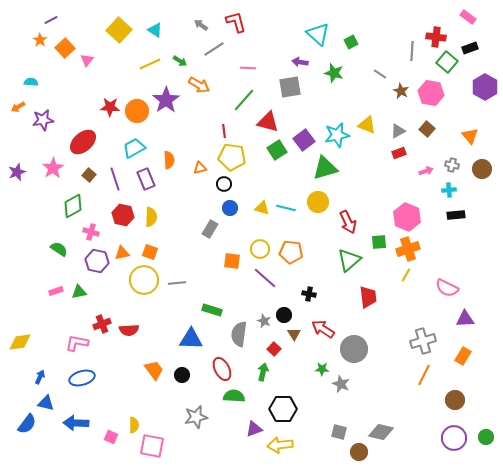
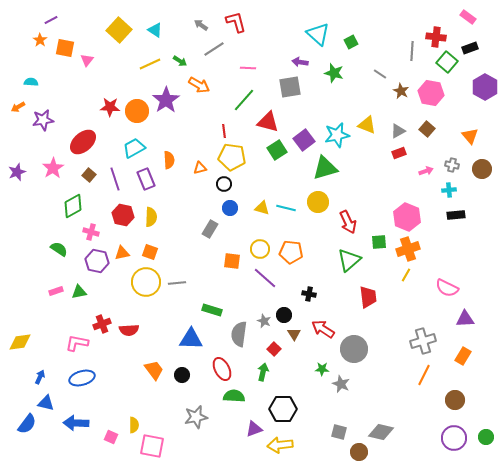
orange square at (65, 48): rotated 36 degrees counterclockwise
yellow circle at (144, 280): moved 2 px right, 2 px down
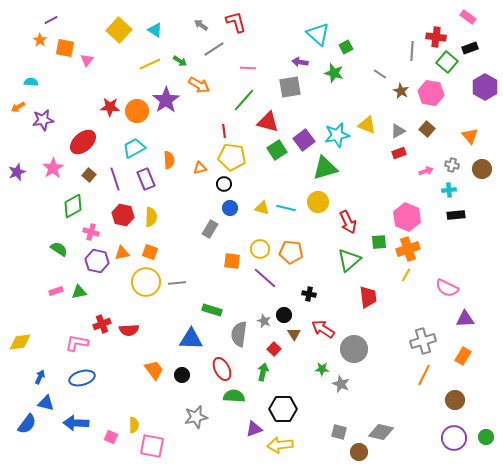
green square at (351, 42): moved 5 px left, 5 px down
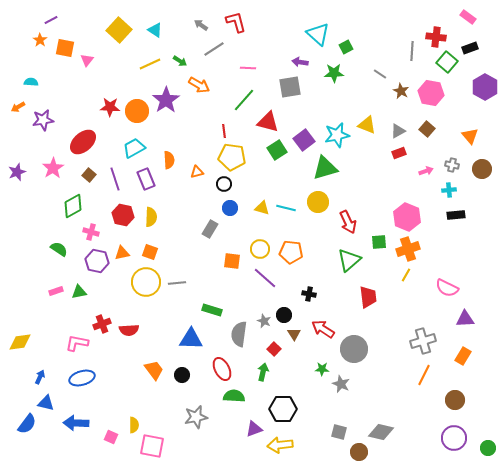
green star at (334, 73): rotated 18 degrees counterclockwise
orange triangle at (200, 168): moved 3 px left, 4 px down
green circle at (486, 437): moved 2 px right, 11 px down
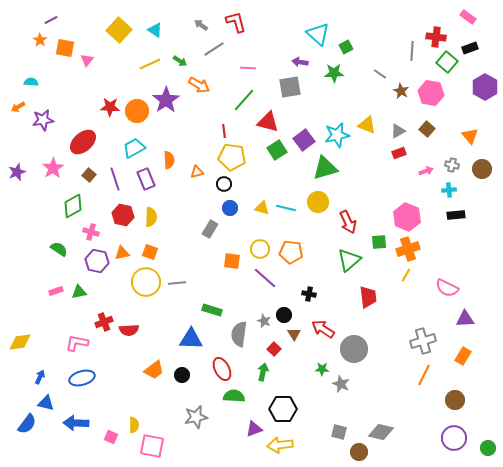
red cross at (102, 324): moved 2 px right, 2 px up
orange trapezoid at (154, 370): rotated 90 degrees clockwise
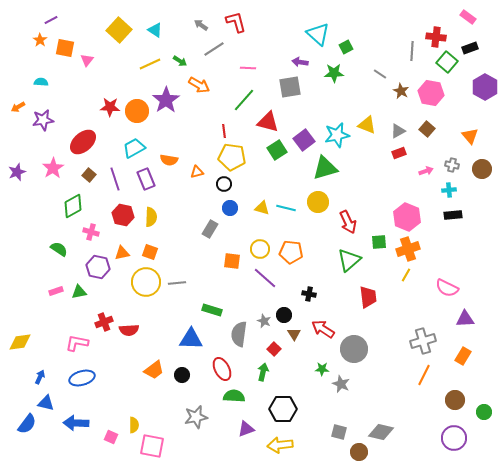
cyan semicircle at (31, 82): moved 10 px right
orange semicircle at (169, 160): rotated 102 degrees clockwise
black rectangle at (456, 215): moved 3 px left
purple hexagon at (97, 261): moved 1 px right, 6 px down
purple triangle at (254, 429): moved 8 px left
green circle at (488, 448): moved 4 px left, 36 px up
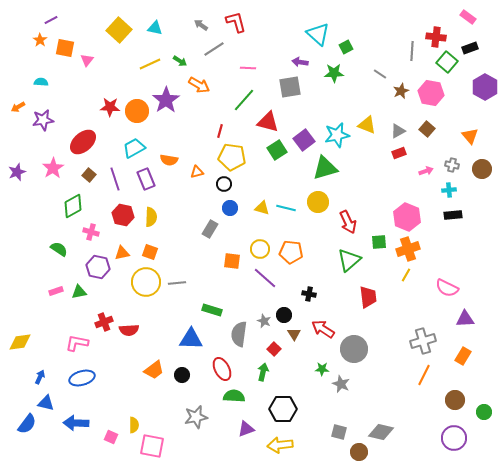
cyan triangle at (155, 30): moved 2 px up; rotated 21 degrees counterclockwise
brown star at (401, 91): rotated 21 degrees clockwise
red line at (224, 131): moved 4 px left; rotated 24 degrees clockwise
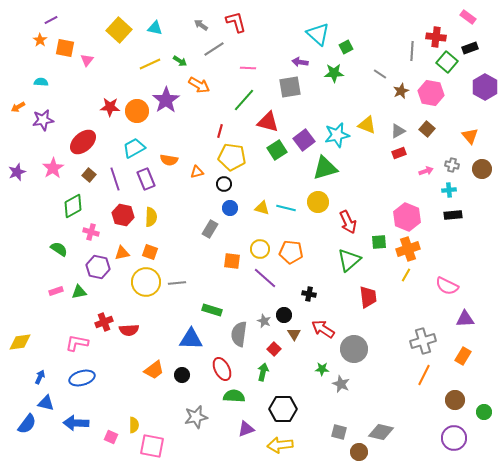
pink semicircle at (447, 288): moved 2 px up
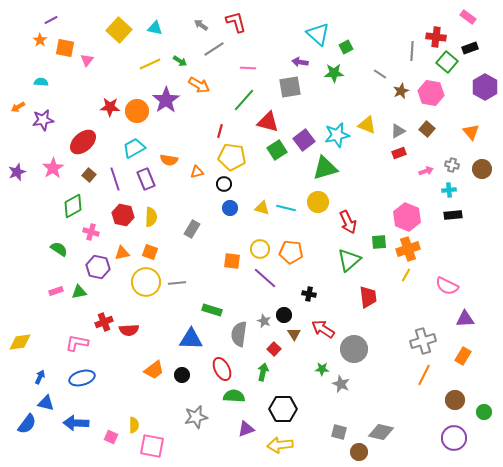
orange triangle at (470, 136): moved 1 px right, 4 px up
gray rectangle at (210, 229): moved 18 px left
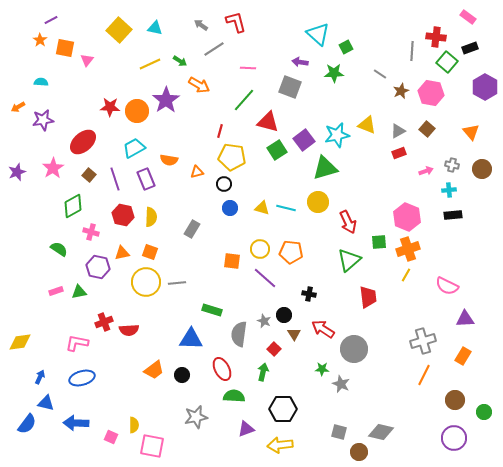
gray square at (290, 87): rotated 30 degrees clockwise
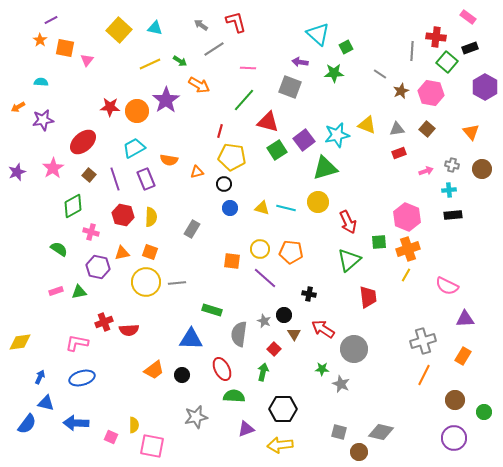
gray triangle at (398, 131): moved 1 px left, 2 px up; rotated 21 degrees clockwise
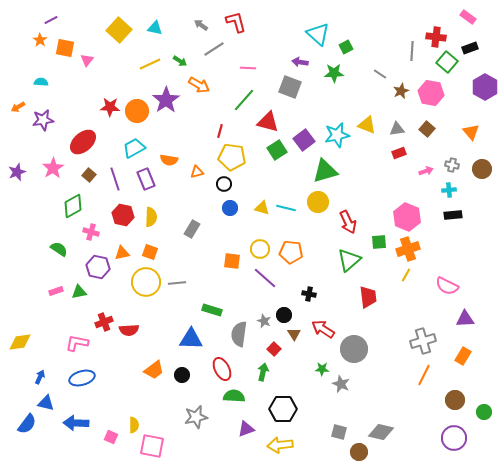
green triangle at (325, 168): moved 3 px down
